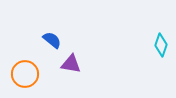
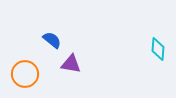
cyan diamond: moved 3 px left, 4 px down; rotated 15 degrees counterclockwise
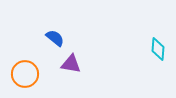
blue semicircle: moved 3 px right, 2 px up
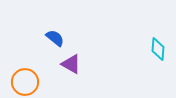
purple triangle: rotated 20 degrees clockwise
orange circle: moved 8 px down
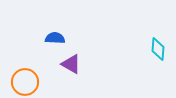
blue semicircle: rotated 36 degrees counterclockwise
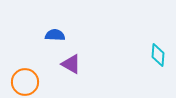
blue semicircle: moved 3 px up
cyan diamond: moved 6 px down
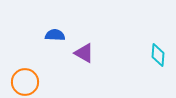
purple triangle: moved 13 px right, 11 px up
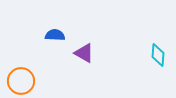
orange circle: moved 4 px left, 1 px up
